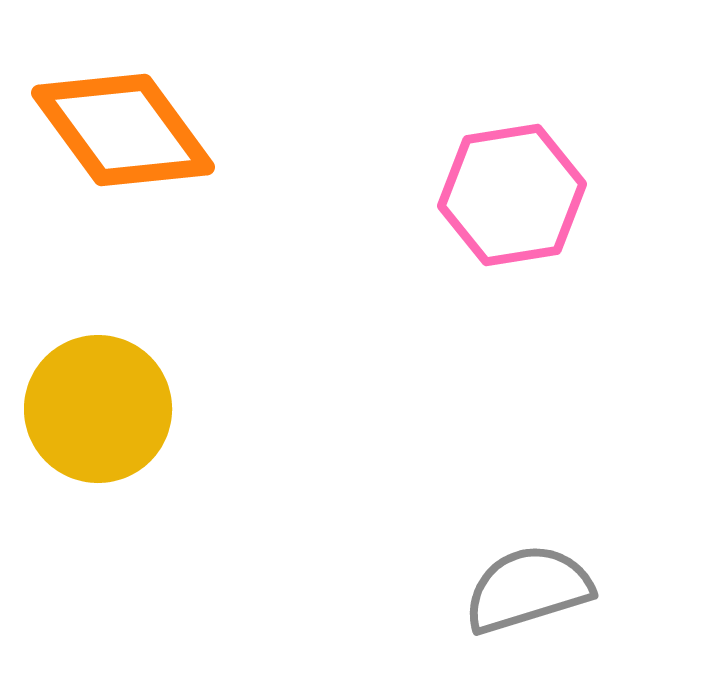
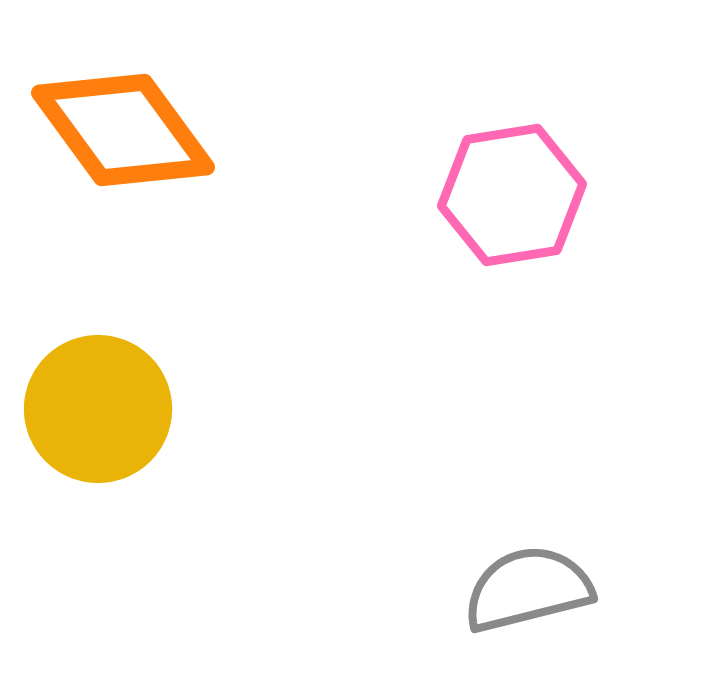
gray semicircle: rotated 3 degrees clockwise
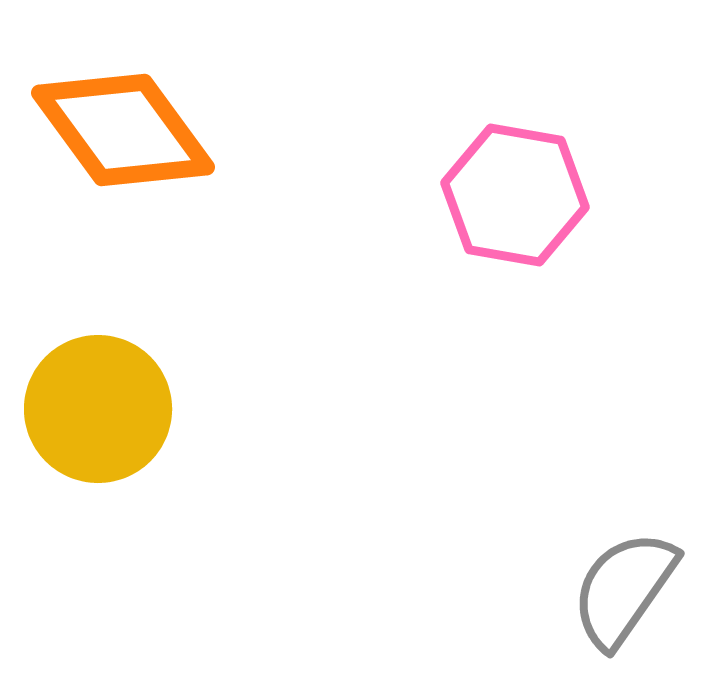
pink hexagon: moved 3 px right; rotated 19 degrees clockwise
gray semicircle: moved 96 px right; rotated 41 degrees counterclockwise
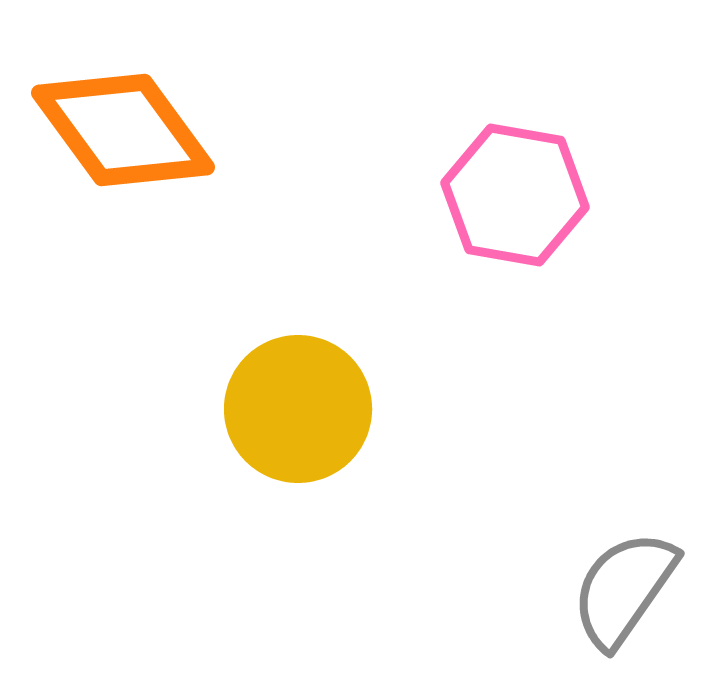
yellow circle: moved 200 px right
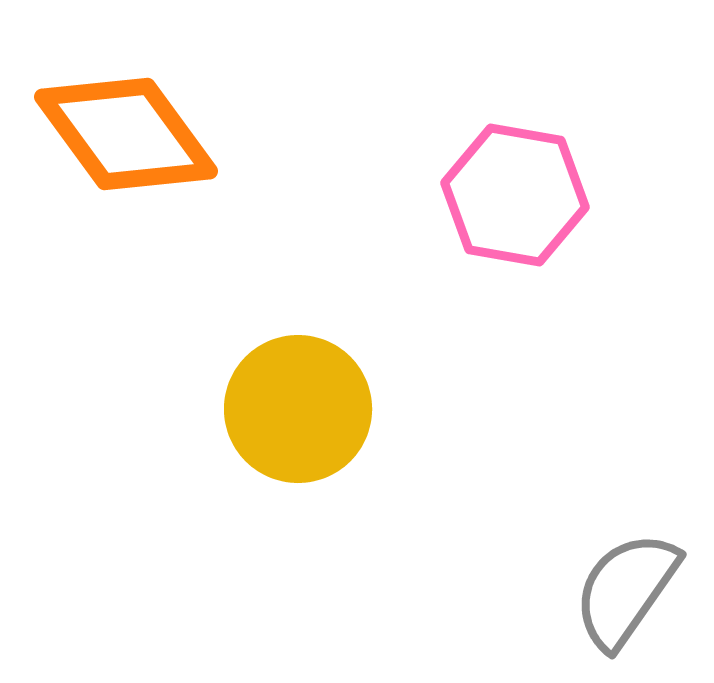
orange diamond: moved 3 px right, 4 px down
gray semicircle: moved 2 px right, 1 px down
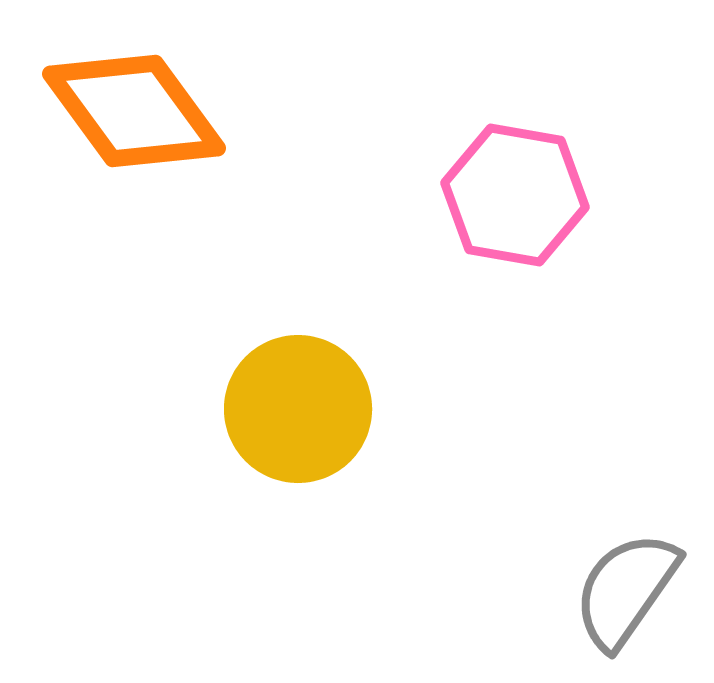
orange diamond: moved 8 px right, 23 px up
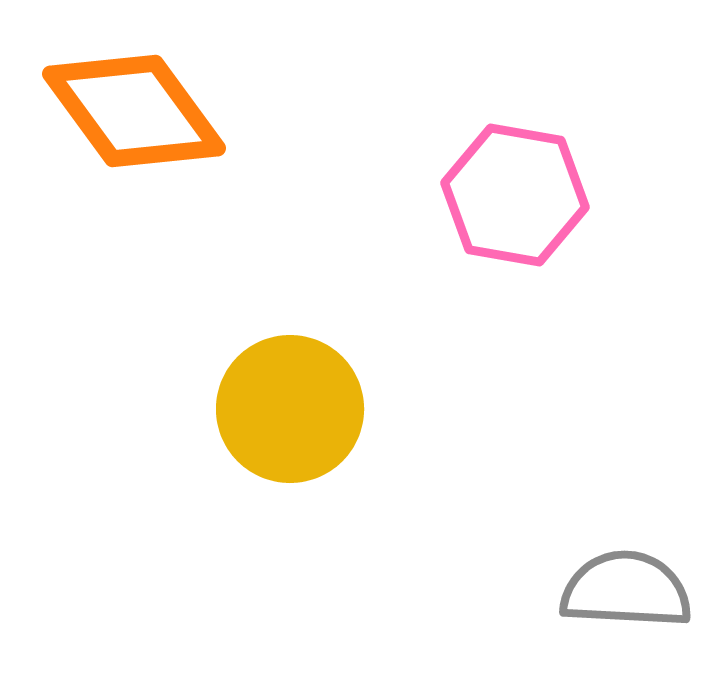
yellow circle: moved 8 px left
gray semicircle: rotated 58 degrees clockwise
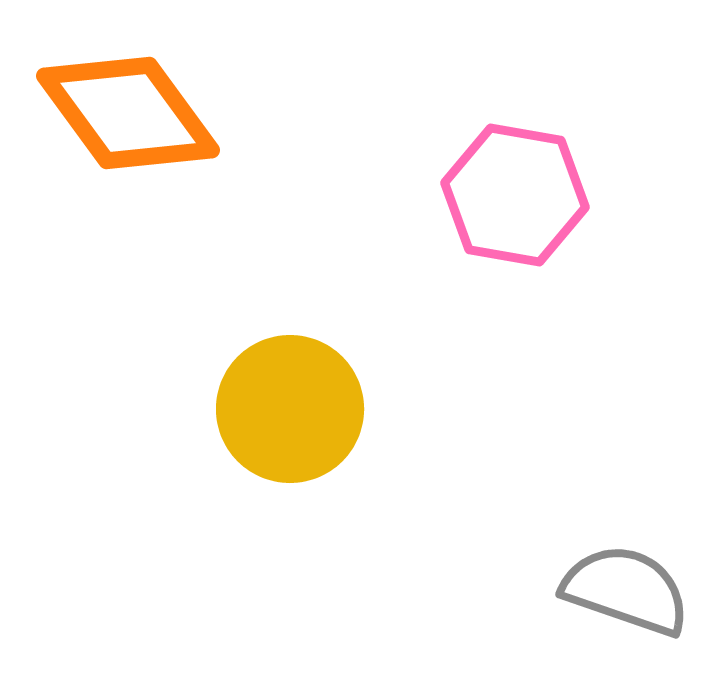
orange diamond: moved 6 px left, 2 px down
gray semicircle: rotated 16 degrees clockwise
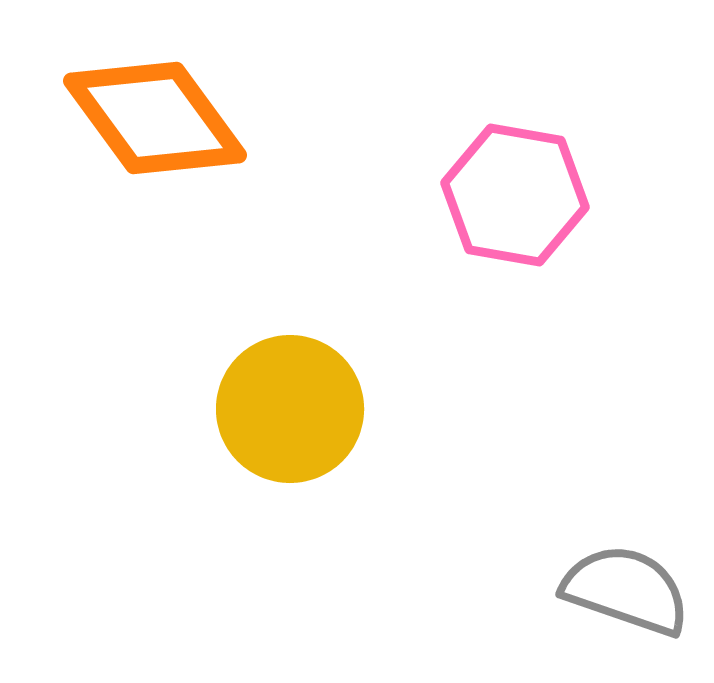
orange diamond: moved 27 px right, 5 px down
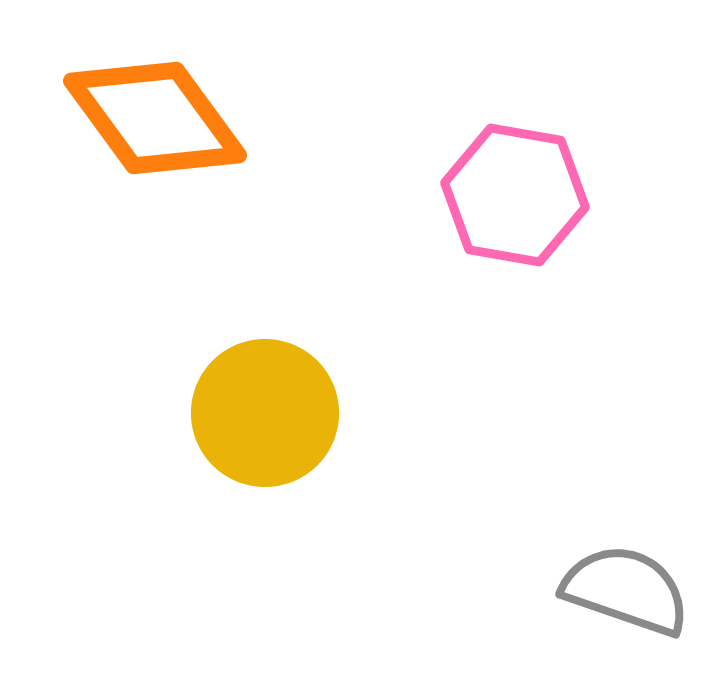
yellow circle: moved 25 px left, 4 px down
